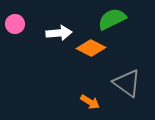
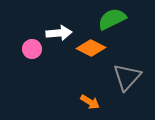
pink circle: moved 17 px right, 25 px down
gray triangle: moved 6 px up; rotated 36 degrees clockwise
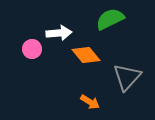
green semicircle: moved 2 px left
orange diamond: moved 5 px left, 7 px down; rotated 24 degrees clockwise
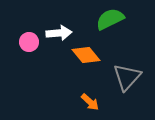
pink circle: moved 3 px left, 7 px up
orange arrow: rotated 12 degrees clockwise
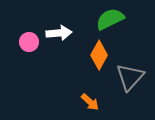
orange diamond: moved 13 px right; rotated 68 degrees clockwise
gray triangle: moved 3 px right
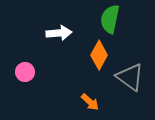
green semicircle: rotated 52 degrees counterclockwise
pink circle: moved 4 px left, 30 px down
gray triangle: rotated 36 degrees counterclockwise
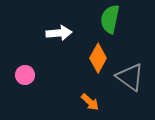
orange diamond: moved 1 px left, 3 px down
pink circle: moved 3 px down
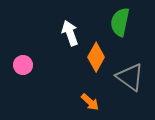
green semicircle: moved 10 px right, 3 px down
white arrow: moved 11 px right; rotated 105 degrees counterclockwise
orange diamond: moved 2 px left, 1 px up
pink circle: moved 2 px left, 10 px up
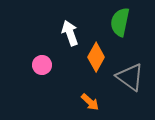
pink circle: moved 19 px right
